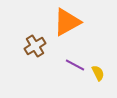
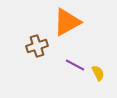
brown cross: moved 2 px right; rotated 15 degrees clockwise
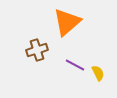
orange triangle: rotated 12 degrees counterclockwise
brown cross: moved 4 px down
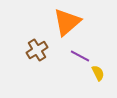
brown cross: rotated 15 degrees counterclockwise
purple line: moved 5 px right, 9 px up
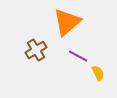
brown cross: moved 1 px left
purple line: moved 2 px left
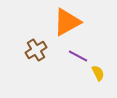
orange triangle: rotated 12 degrees clockwise
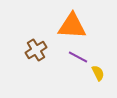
orange triangle: moved 5 px right, 4 px down; rotated 32 degrees clockwise
purple line: moved 1 px down
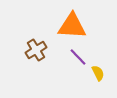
purple line: rotated 18 degrees clockwise
